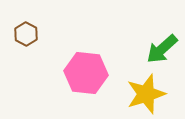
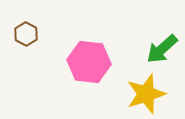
pink hexagon: moved 3 px right, 11 px up
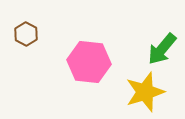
green arrow: rotated 8 degrees counterclockwise
yellow star: moved 1 px left, 2 px up
